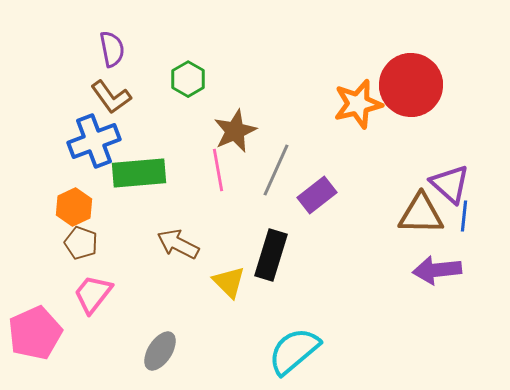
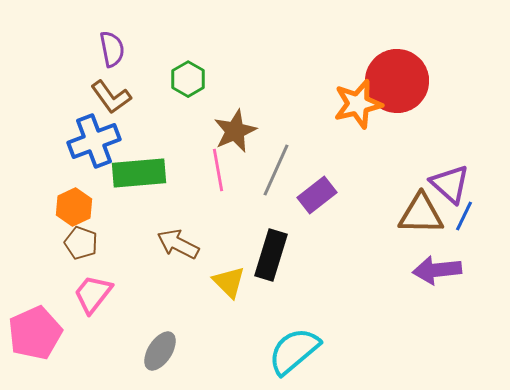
red circle: moved 14 px left, 4 px up
blue line: rotated 20 degrees clockwise
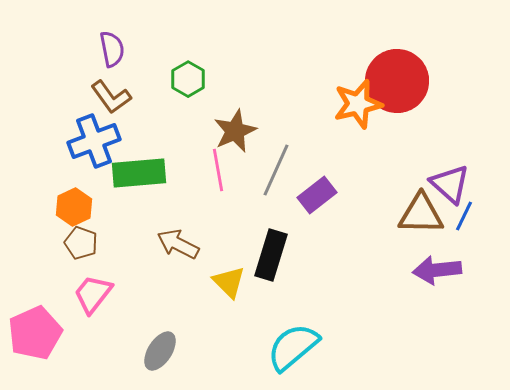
cyan semicircle: moved 1 px left, 4 px up
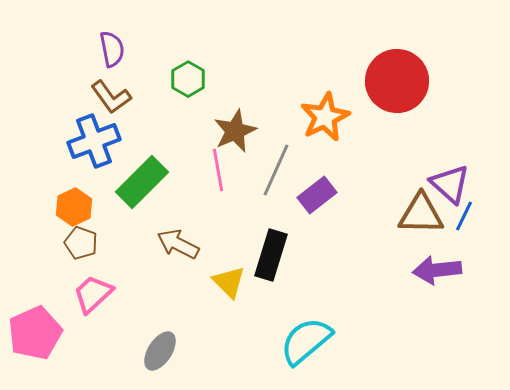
orange star: moved 33 px left, 13 px down; rotated 12 degrees counterclockwise
green rectangle: moved 3 px right, 9 px down; rotated 40 degrees counterclockwise
pink trapezoid: rotated 9 degrees clockwise
cyan semicircle: moved 13 px right, 6 px up
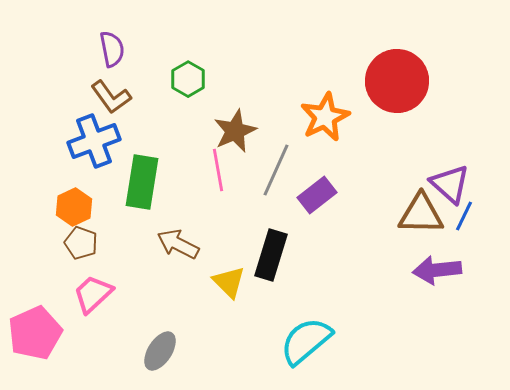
green rectangle: rotated 36 degrees counterclockwise
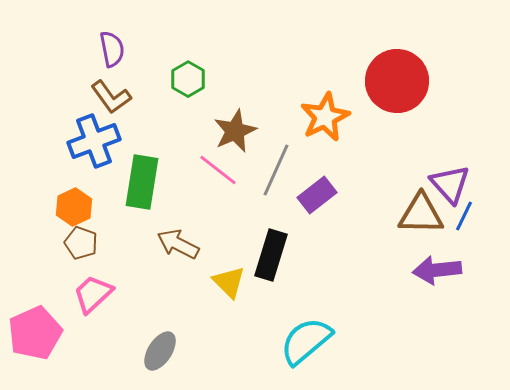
pink line: rotated 42 degrees counterclockwise
purple triangle: rotated 6 degrees clockwise
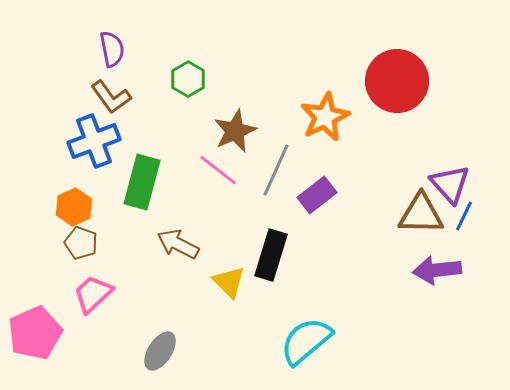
green rectangle: rotated 6 degrees clockwise
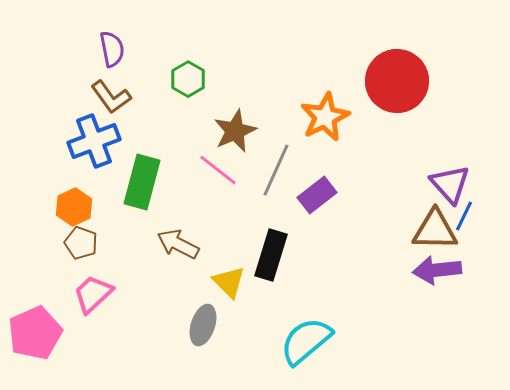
brown triangle: moved 14 px right, 16 px down
gray ellipse: moved 43 px right, 26 px up; rotated 15 degrees counterclockwise
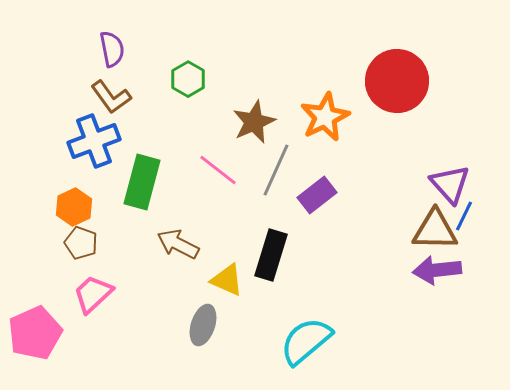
brown star: moved 19 px right, 9 px up
yellow triangle: moved 2 px left, 2 px up; rotated 21 degrees counterclockwise
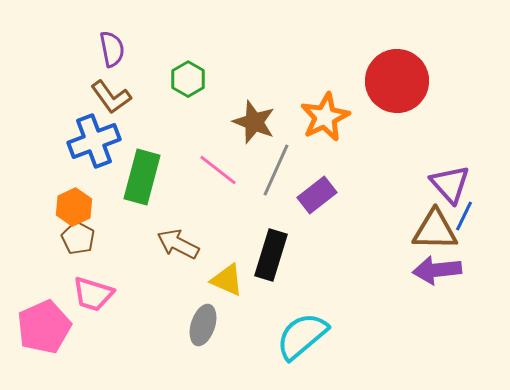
brown star: rotated 27 degrees counterclockwise
green rectangle: moved 5 px up
brown pentagon: moved 3 px left, 5 px up; rotated 8 degrees clockwise
pink trapezoid: rotated 120 degrees counterclockwise
pink pentagon: moved 9 px right, 6 px up
cyan semicircle: moved 4 px left, 5 px up
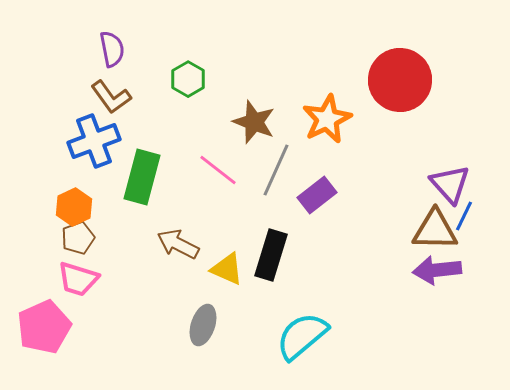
red circle: moved 3 px right, 1 px up
orange star: moved 2 px right, 2 px down
brown pentagon: rotated 24 degrees clockwise
yellow triangle: moved 11 px up
pink trapezoid: moved 15 px left, 15 px up
